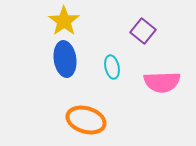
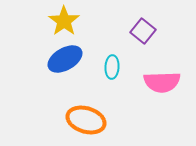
blue ellipse: rotated 68 degrees clockwise
cyan ellipse: rotated 15 degrees clockwise
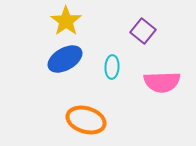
yellow star: moved 2 px right
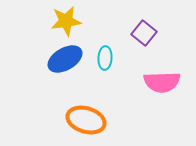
yellow star: rotated 28 degrees clockwise
purple square: moved 1 px right, 2 px down
cyan ellipse: moved 7 px left, 9 px up
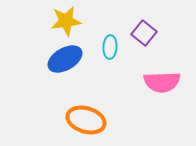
cyan ellipse: moved 5 px right, 11 px up
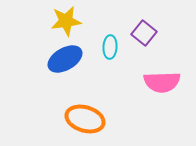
orange ellipse: moved 1 px left, 1 px up
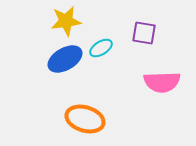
purple square: rotated 30 degrees counterclockwise
cyan ellipse: moved 9 px left, 1 px down; rotated 55 degrees clockwise
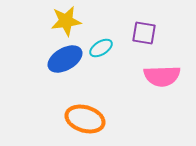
pink semicircle: moved 6 px up
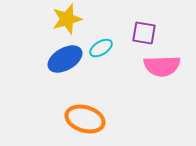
yellow star: moved 1 px right, 2 px up; rotated 8 degrees counterclockwise
pink semicircle: moved 10 px up
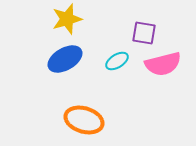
cyan ellipse: moved 16 px right, 13 px down
pink semicircle: moved 1 px right, 2 px up; rotated 12 degrees counterclockwise
orange ellipse: moved 1 px left, 1 px down
